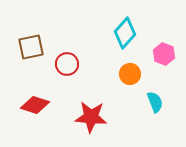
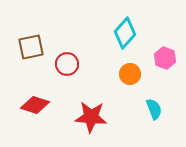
pink hexagon: moved 1 px right, 4 px down
cyan semicircle: moved 1 px left, 7 px down
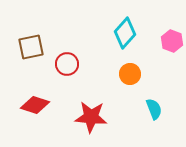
pink hexagon: moved 7 px right, 17 px up
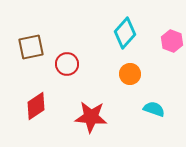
red diamond: moved 1 px right, 1 px down; rotated 52 degrees counterclockwise
cyan semicircle: rotated 50 degrees counterclockwise
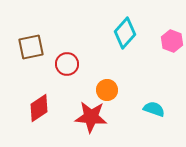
orange circle: moved 23 px left, 16 px down
red diamond: moved 3 px right, 2 px down
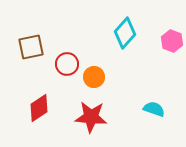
orange circle: moved 13 px left, 13 px up
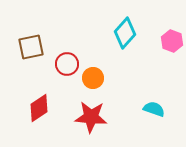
orange circle: moved 1 px left, 1 px down
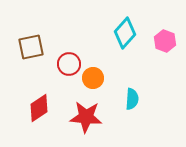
pink hexagon: moved 7 px left
red circle: moved 2 px right
cyan semicircle: moved 22 px left, 10 px up; rotated 75 degrees clockwise
red star: moved 5 px left
